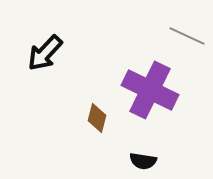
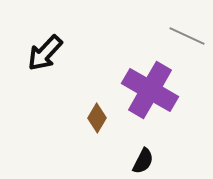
purple cross: rotated 4 degrees clockwise
brown diamond: rotated 16 degrees clockwise
black semicircle: rotated 72 degrees counterclockwise
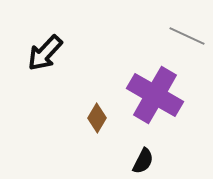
purple cross: moved 5 px right, 5 px down
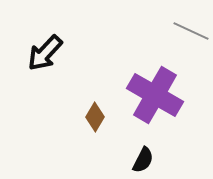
gray line: moved 4 px right, 5 px up
brown diamond: moved 2 px left, 1 px up
black semicircle: moved 1 px up
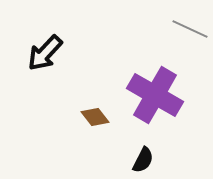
gray line: moved 1 px left, 2 px up
brown diamond: rotated 68 degrees counterclockwise
